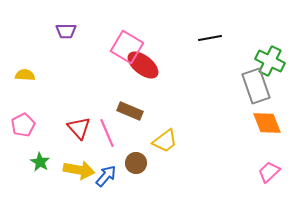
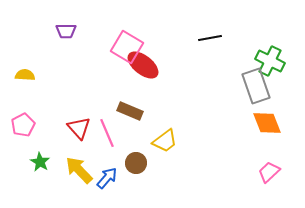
yellow arrow: rotated 144 degrees counterclockwise
blue arrow: moved 1 px right, 2 px down
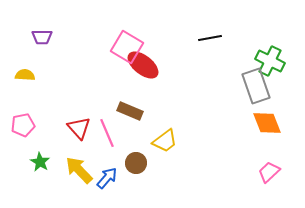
purple trapezoid: moved 24 px left, 6 px down
pink pentagon: rotated 15 degrees clockwise
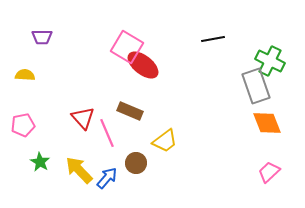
black line: moved 3 px right, 1 px down
red triangle: moved 4 px right, 10 px up
